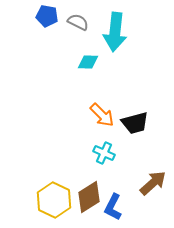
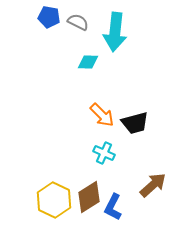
blue pentagon: moved 2 px right, 1 px down
brown arrow: moved 2 px down
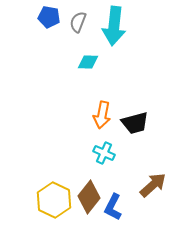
gray semicircle: rotated 95 degrees counterclockwise
cyan arrow: moved 1 px left, 6 px up
orange arrow: rotated 56 degrees clockwise
brown diamond: rotated 20 degrees counterclockwise
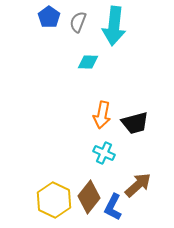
blue pentagon: rotated 25 degrees clockwise
brown arrow: moved 15 px left
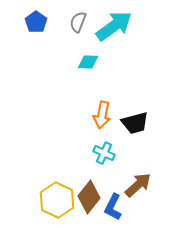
blue pentagon: moved 13 px left, 5 px down
cyan arrow: rotated 132 degrees counterclockwise
yellow hexagon: moved 3 px right
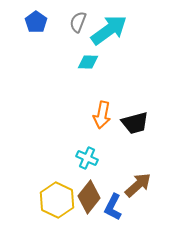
cyan arrow: moved 5 px left, 4 px down
cyan cross: moved 17 px left, 5 px down
